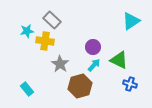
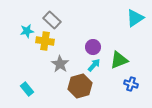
cyan triangle: moved 4 px right, 3 px up
green triangle: rotated 48 degrees counterclockwise
blue cross: moved 1 px right
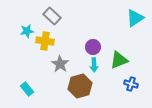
gray rectangle: moved 4 px up
cyan arrow: rotated 136 degrees clockwise
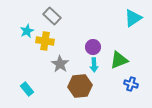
cyan triangle: moved 2 px left
cyan star: rotated 16 degrees counterclockwise
brown hexagon: rotated 10 degrees clockwise
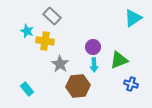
cyan star: rotated 24 degrees counterclockwise
brown hexagon: moved 2 px left
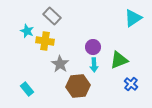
blue cross: rotated 24 degrees clockwise
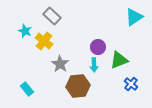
cyan triangle: moved 1 px right, 1 px up
cyan star: moved 2 px left
yellow cross: moved 1 px left; rotated 30 degrees clockwise
purple circle: moved 5 px right
